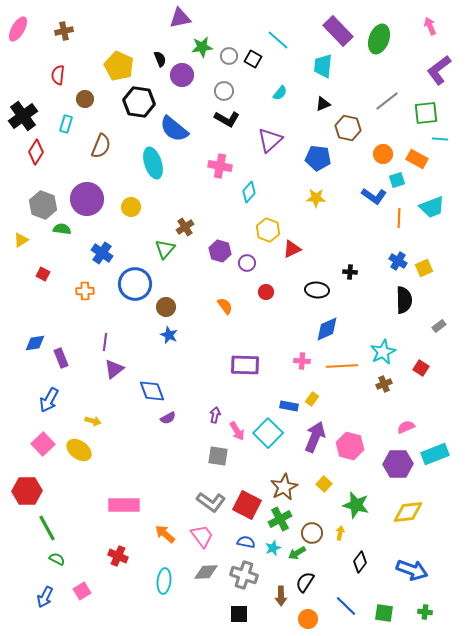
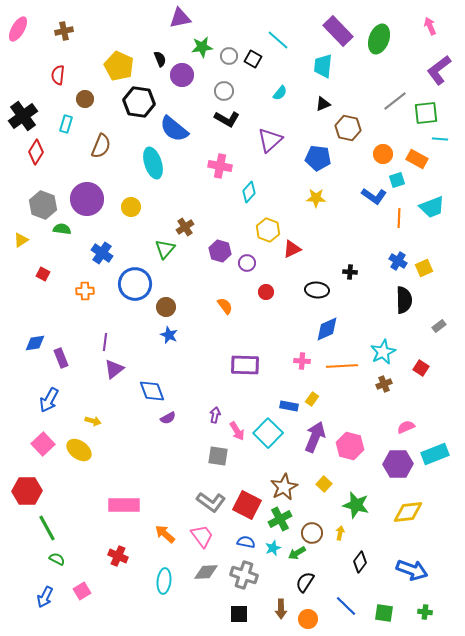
gray line at (387, 101): moved 8 px right
brown arrow at (281, 596): moved 13 px down
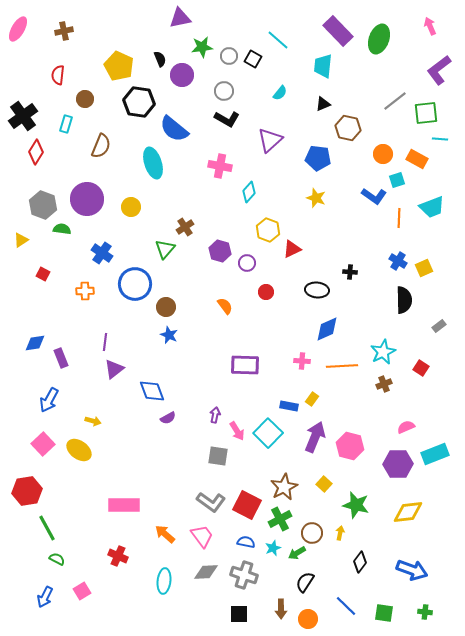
yellow star at (316, 198): rotated 18 degrees clockwise
red hexagon at (27, 491): rotated 8 degrees counterclockwise
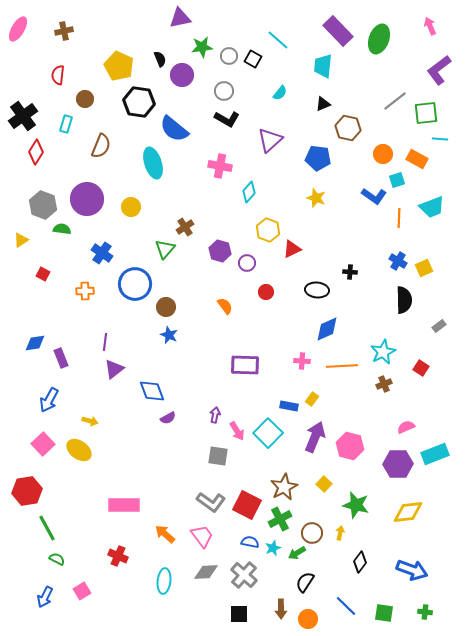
yellow arrow at (93, 421): moved 3 px left
blue semicircle at (246, 542): moved 4 px right
gray cross at (244, 575): rotated 24 degrees clockwise
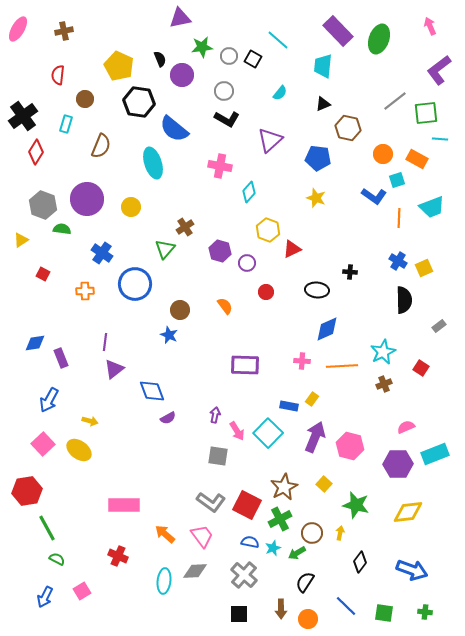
brown circle at (166, 307): moved 14 px right, 3 px down
gray diamond at (206, 572): moved 11 px left, 1 px up
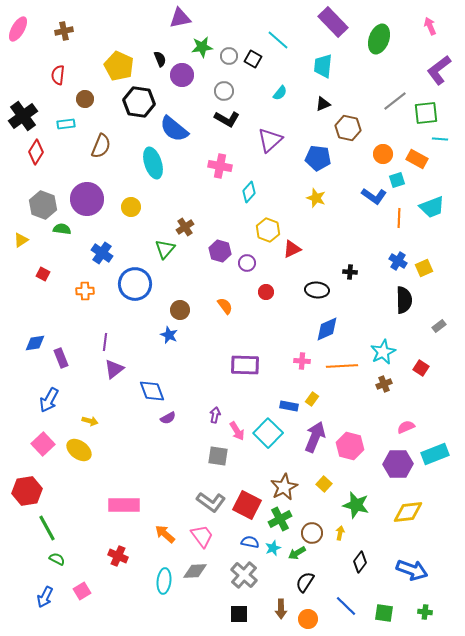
purple rectangle at (338, 31): moved 5 px left, 9 px up
cyan rectangle at (66, 124): rotated 66 degrees clockwise
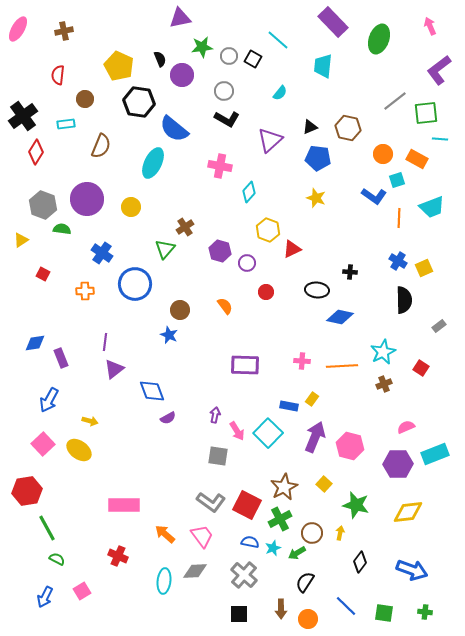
black triangle at (323, 104): moved 13 px left, 23 px down
cyan ellipse at (153, 163): rotated 44 degrees clockwise
blue diamond at (327, 329): moved 13 px right, 12 px up; rotated 36 degrees clockwise
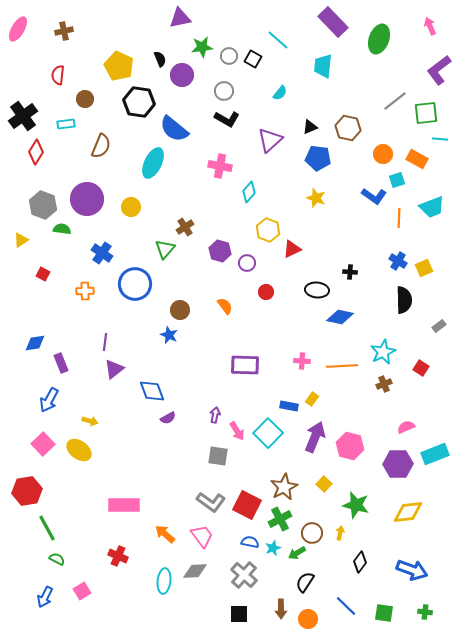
purple rectangle at (61, 358): moved 5 px down
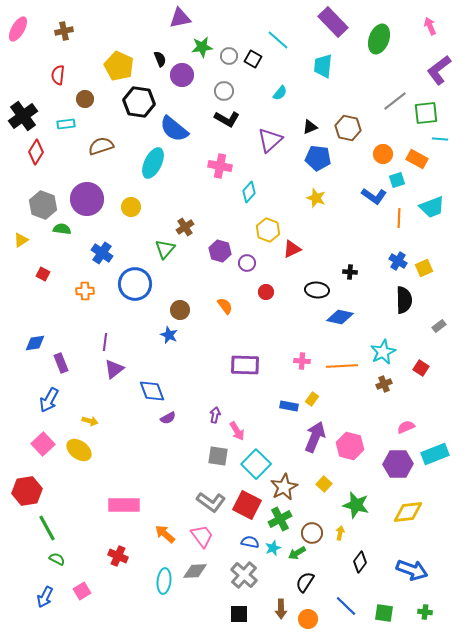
brown semicircle at (101, 146): rotated 130 degrees counterclockwise
cyan square at (268, 433): moved 12 px left, 31 px down
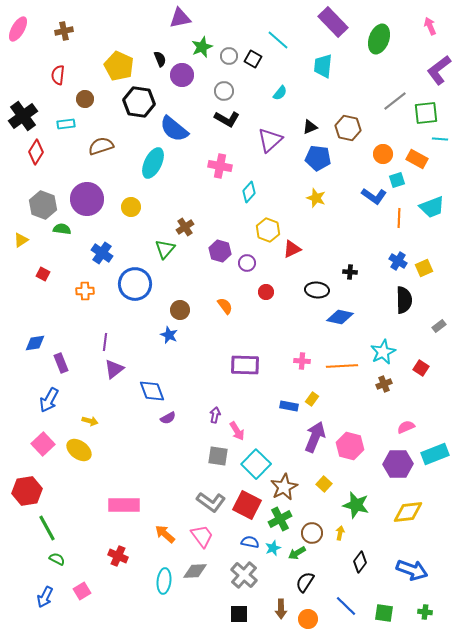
green star at (202, 47): rotated 15 degrees counterclockwise
